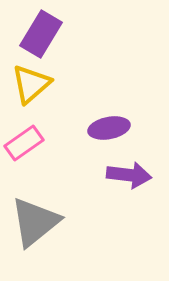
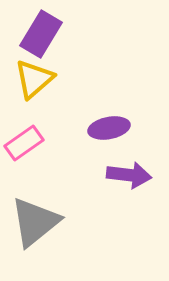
yellow triangle: moved 3 px right, 5 px up
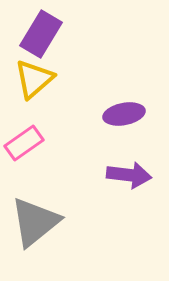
purple ellipse: moved 15 px right, 14 px up
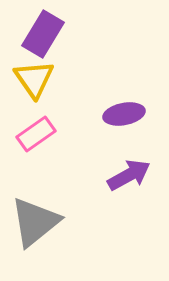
purple rectangle: moved 2 px right
yellow triangle: rotated 24 degrees counterclockwise
pink rectangle: moved 12 px right, 9 px up
purple arrow: rotated 36 degrees counterclockwise
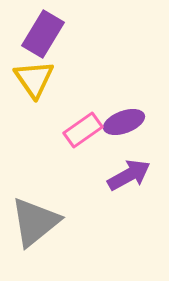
purple ellipse: moved 8 px down; rotated 9 degrees counterclockwise
pink rectangle: moved 47 px right, 4 px up
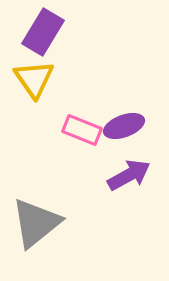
purple rectangle: moved 2 px up
purple ellipse: moved 4 px down
pink rectangle: moved 1 px left; rotated 57 degrees clockwise
gray triangle: moved 1 px right, 1 px down
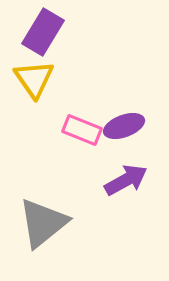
purple arrow: moved 3 px left, 5 px down
gray triangle: moved 7 px right
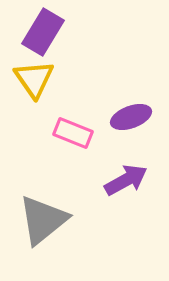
purple ellipse: moved 7 px right, 9 px up
pink rectangle: moved 9 px left, 3 px down
gray triangle: moved 3 px up
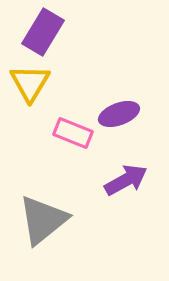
yellow triangle: moved 4 px left, 4 px down; rotated 6 degrees clockwise
purple ellipse: moved 12 px left, 3 px up
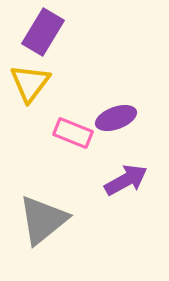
yellow triangle: rotated 6 degrees clockwise
purple ellipse: moved 3 px left, 4 px down
